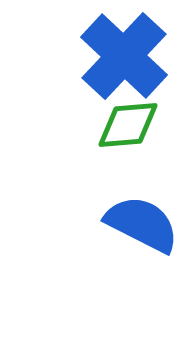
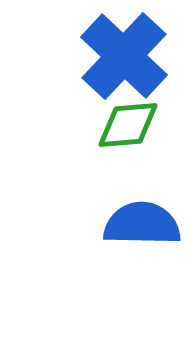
blue semicircle: rotated 26 degrees counterclockwise
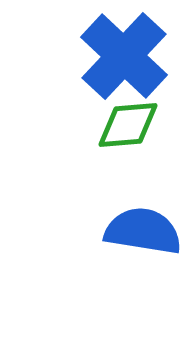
blue semicircle: moved 1 px right, 7 px down; rotated 8 degrees clockwise
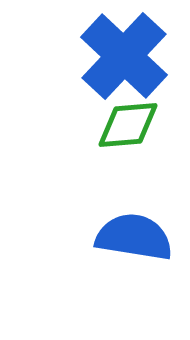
blue semicircle: moved 9 px left, 6 px down
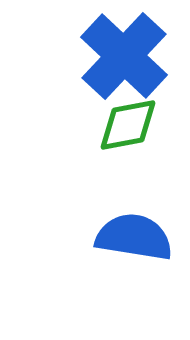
green diamond: rotated 6 degrees counterclockwise
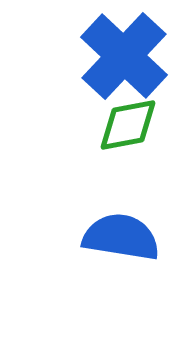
blue semicircle: moved 13 px left
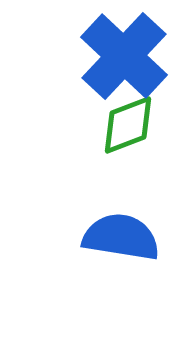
green diamond: rotated 10 degrees counterclockwise
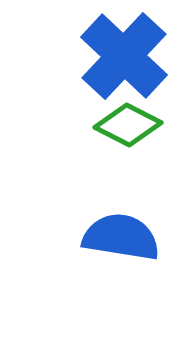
green diamond: rotated 48 degrees clockwise
